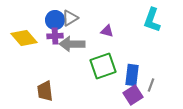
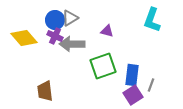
purple cross: rotated 28 degrees clockwise
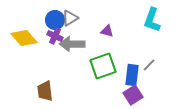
gray line: moved 2 px left, 20 px up; rotated 24 degrees clockwise
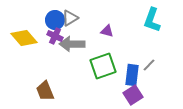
brown trapezoid: rotated 15 degrees counterclockwise
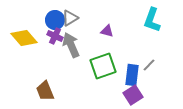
gray arrow: moved 1 px left, 1 px down; rotated 65 degrees clockwise
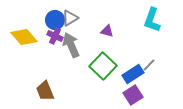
yellow diamond: moved 1 px up
green square: rotated 28 degrees counterclockwise
blue rectangle: moved 1 px right, 1 px up; rotated 50 degrees clockwise
